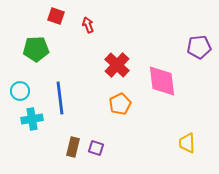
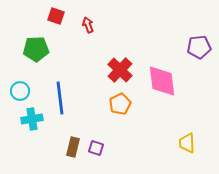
red cross: moved 3 px right, 5 px down
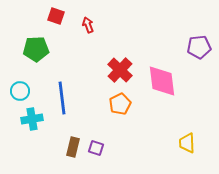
blue line: moved 2 px right
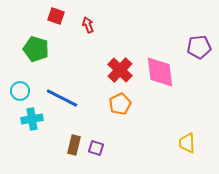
green pentagon: rotated 20 degrees clockwise
pink diamond: moved 2 px left, 9 px up
blue line: rotated 56 degrees counterclockwise
brown rectangle: moved 1 px right, 2 px up
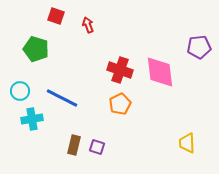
red cross: rotated 25 degrees counterclockwise
purple square: moved 1 px right, 1 px up
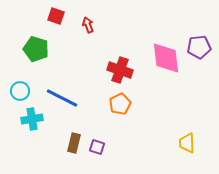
pink diamond: moved 6 px right, 14 px up
brown rectangle: moved 2 px up
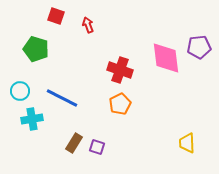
brown rectangle: rotated 18 degrees clockwise
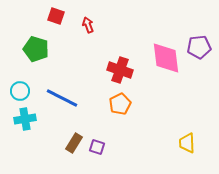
cyan cross: moved 7 px left
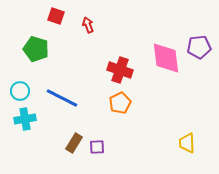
orange pentagon: moved 1 px up
purple square: rotated 21 degrees counterclockwise
